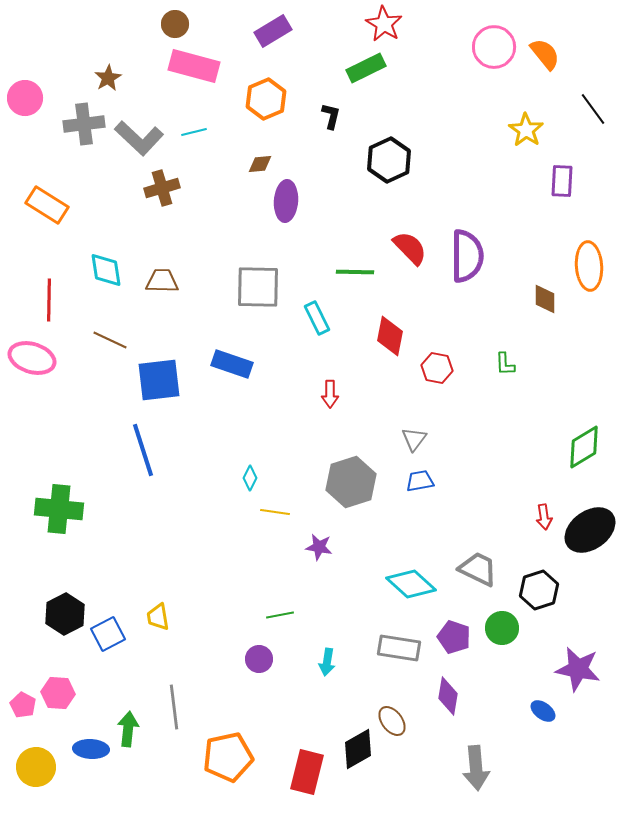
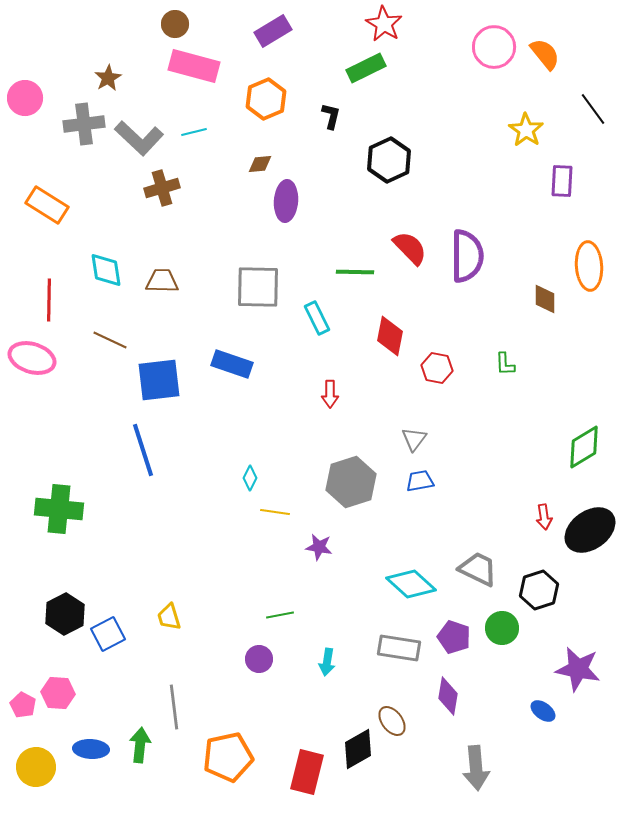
yellow trapezoid at (158, 617): moved 11 px right; rotated 8 degrees counterclockwise
green arrow at (128, 729): moved 12 px right, 16 px down
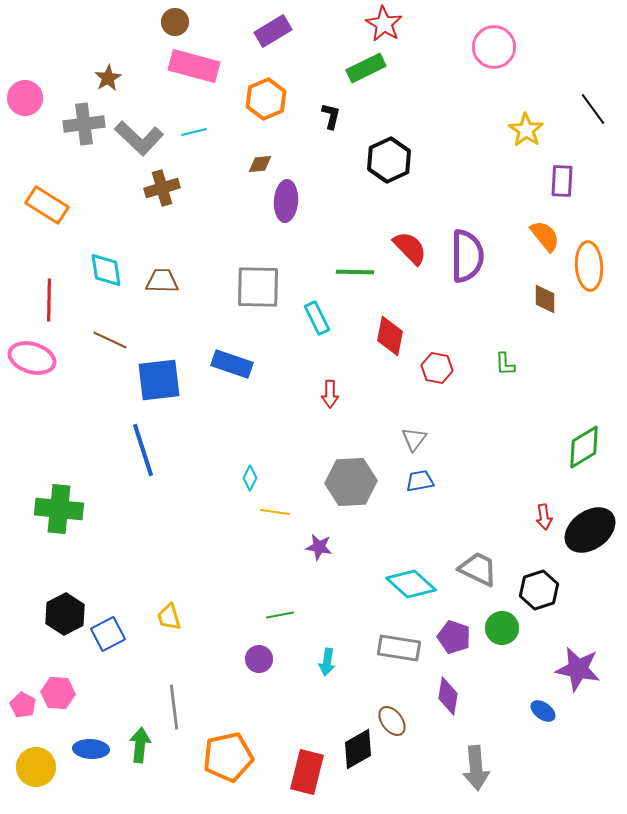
brown circle at (175, 24): moved 2 px up
orange semicircle at (545, 54): moved 182 px down
gray hexagon at (351, 482): rotated 15 degrees clockwise
